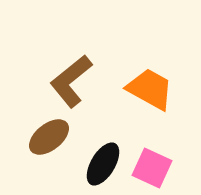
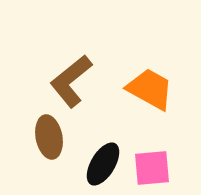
brown ellipse: rotated 63 degrees counterclockwise
pink square: rotated 30 degrees counterclockwise
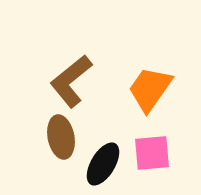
orange trapezoid: rotated 84 degrees counterclockwise
brown ellipse: moved 12 px right
pink square: moved 15 px up
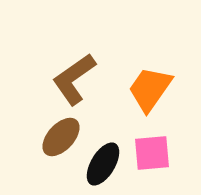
brown L-shape: moved 3 px right, 2 px up; rotated 4 degrees clockwise
brown ellipse: rotated 54 degrees clockwise
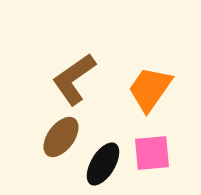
brown ellipse: rotated 6 degrees counterclockwise
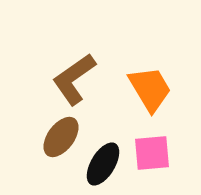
orange trapezoid: rotated 114 degrees clockwise
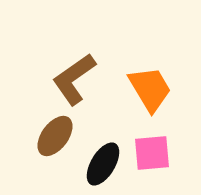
brown ellipse: moved 6 px left, 1 px up
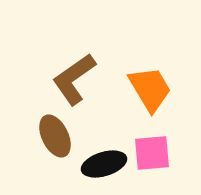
brown ellipse: rotated 63 degrees counterclockwise
black ellipse: moved 1 px right; rotated 42 degrees clockwise
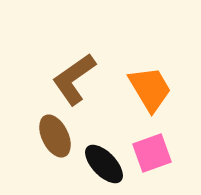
pink square: rotated 15 degrees counterclockwise
black ellipse: rotated 63 degrees clockwise
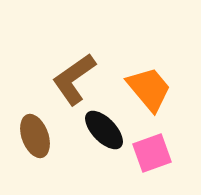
orange trapezoid: moved 1 px left; rotated 9 degrees counterclockwise
brown ellipse: moved 20 px left; rotated 6 degrees clockwise
black ellipse: moved 34 px up
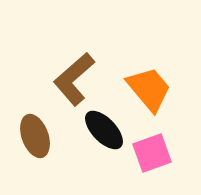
brown L-shape: rotated 6 degrees counterclockwise
